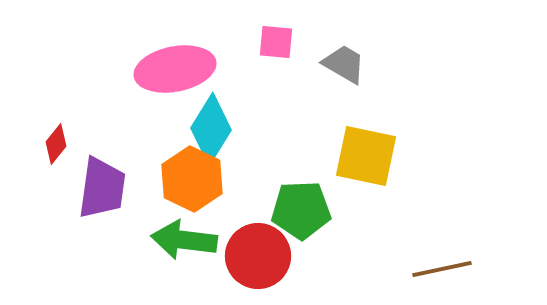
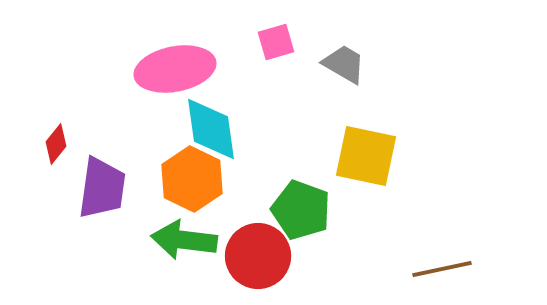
pink square: rotated 21 degrees counterclockwise
cyan diamond: rotated 40 degrees counterclockwise
green pentagon: rotated 22 degrees clockwise
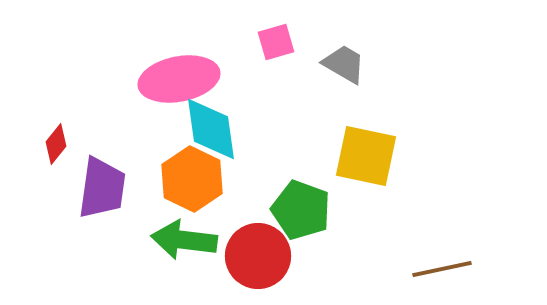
pink ellipse: moved 4 px right, 10 px down
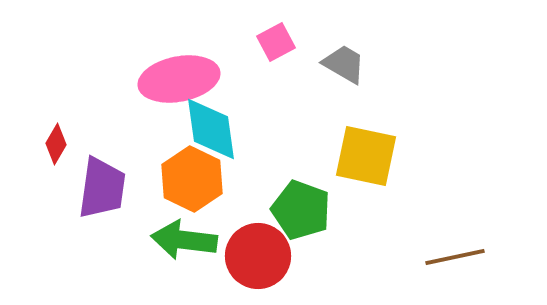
pink square: rotated 12 degrees counterclockwise
red diamond: rotated 9 degrees counterclockwise
brown line: moved 13 px right, 12 px up
